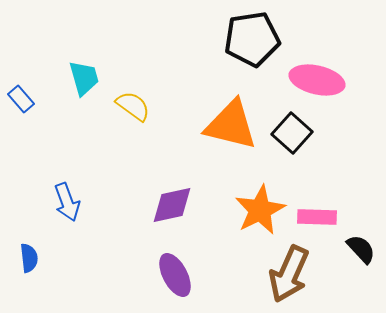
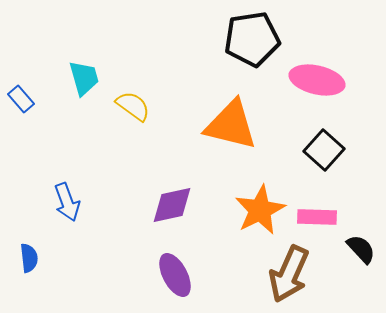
black square: moved 32 px right, 17 px down
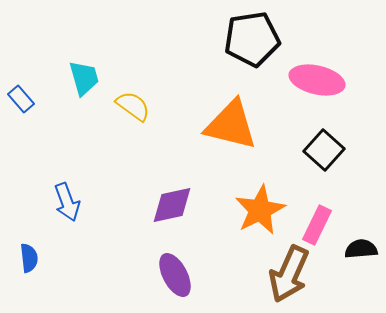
pink rectangle: moved 8 px down; rotated 66 degrees counterclockwise
black semicircle: rotated 52 degrees counterclockwise
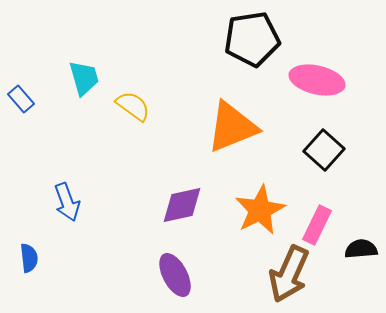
orange triangle: moved 1 px right, 2 px down; rotated 36 degrees counterclockwise
purple diamond: moved 10 px right
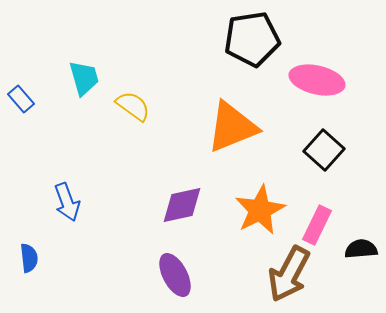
brown arrow: rotated 4 degrees clockwise
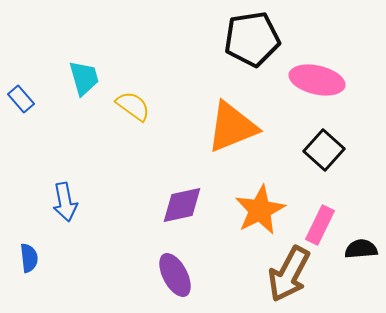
blue arrow: moved 2 px left; rotated 9 degrees clockwise
pink rectangle: moved 3 px right
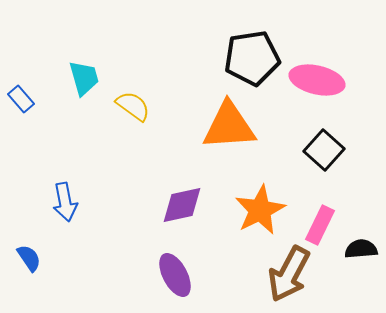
black pentagon: moved 19 px down
orange triangle: moved 3 px left, 1 px up; rotated 18 degrees clockwise
blue semicircle: rotated 28 degrees counterclockwise
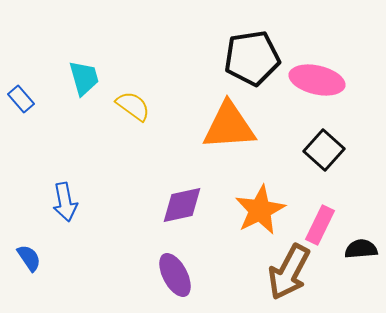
brown arrow: moved 2 px up
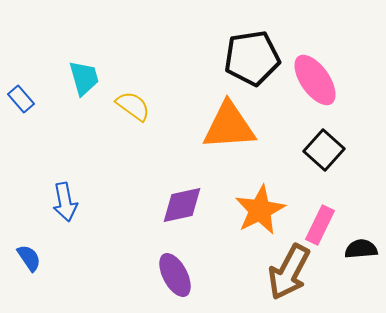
pink ellipse: moved 2 px left; rotated 42 degrees clockwise
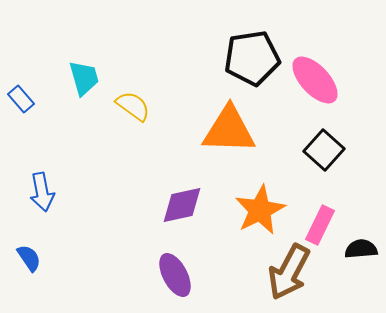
pink ellipse: rotated 8 degrees counterclockwise
orange triangle: moved 4 px down; rotated 6 degrees clockwise
blue arrow: moved 23 px left, 10 px up
